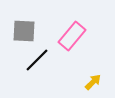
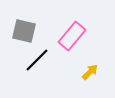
gray square: rotated 10 degrees clockwise
yellow arrow: moved 3 px left, 10 px up
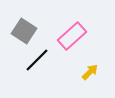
gray square: rotated 20 degrees clockwise
pink rectangle: rotated 8 degrees clockwise
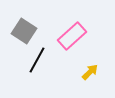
black line: rotated 16 degrees counterclockwise
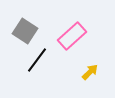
gray square: moved 1 px right
black line: rotated 8 degrees clockwise
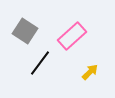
black line: moved 3 px right, 3 px down
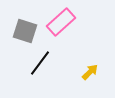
gray square: rotated 15 degrees counterclockwise
pink rectangle: moved 11 px left, 14 px up
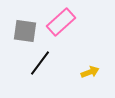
gray square: rotated 10 degrees counterclockwise
yellow arrow: rotated 24 degrees clockwise
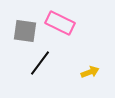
pink rectangle: moved 1 px left, 1 px down; rotated 68 degrees clockwise
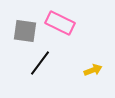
yellow arrow: moved 3 px right, 2 px up
